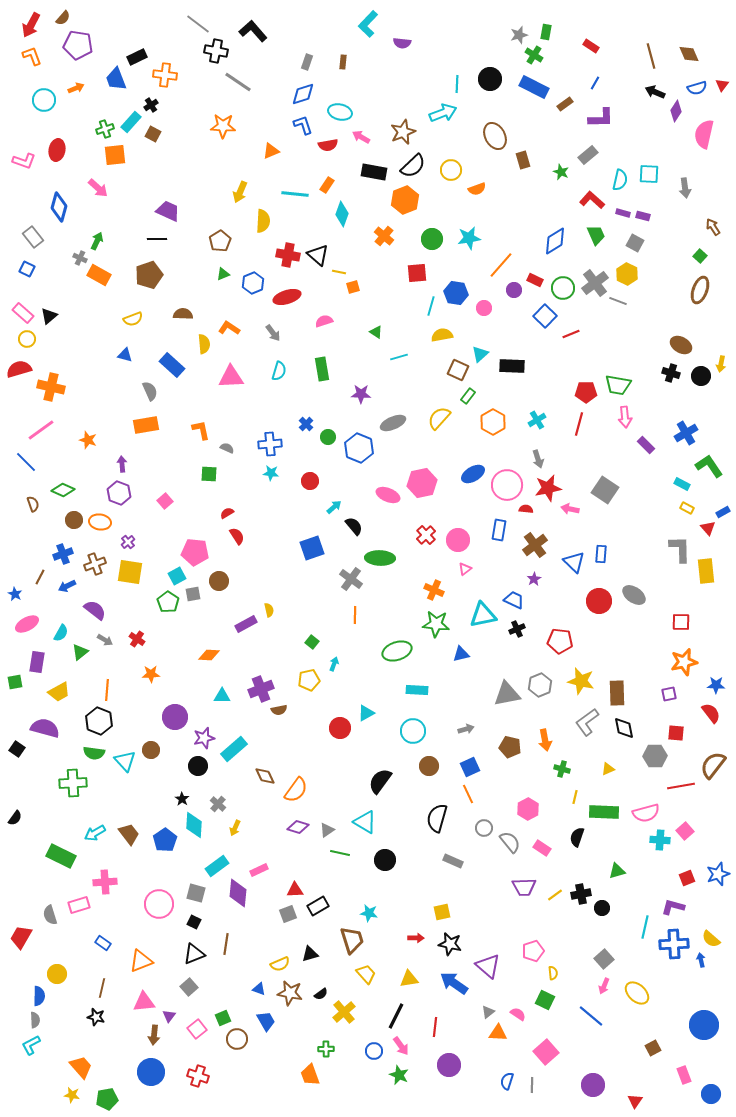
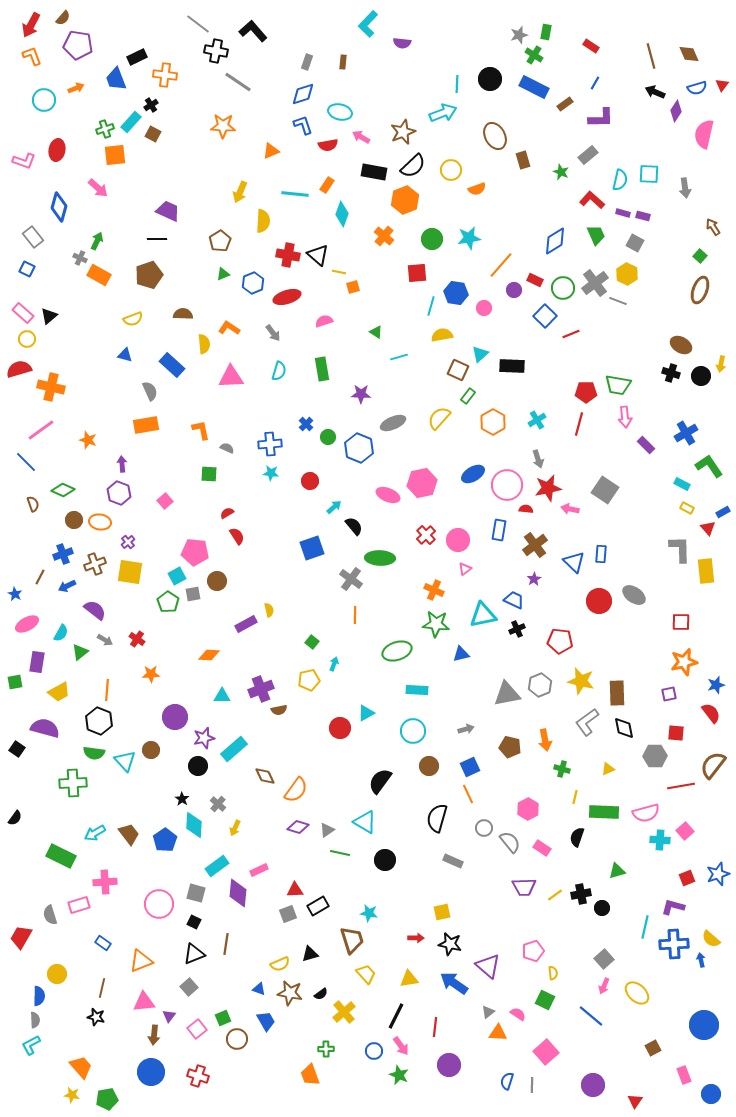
brown circle at (219, 581): moved 2 px left
blue star at (716, 685): rotated 18 degrees counterclockwise
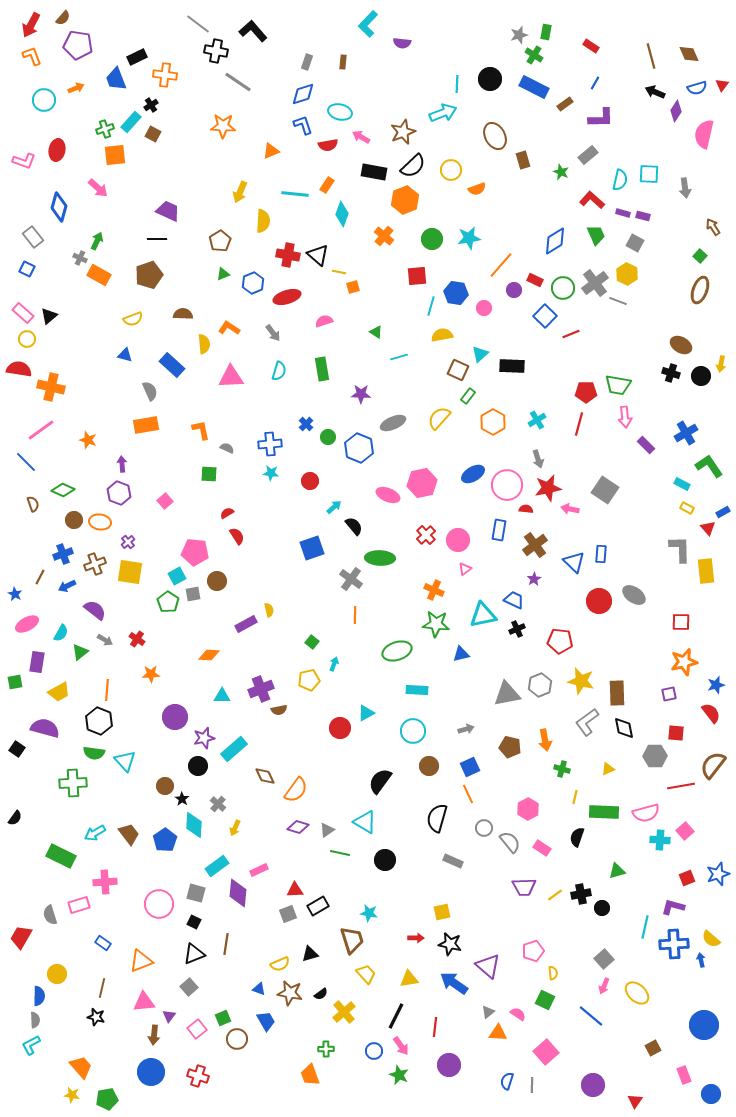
red square at (417, 273): moved 3 px down
red semicircle at (19, 369): rotated 25 degrees clockwise
brown circle at (151, 750): moved 14 px right, 36 px down
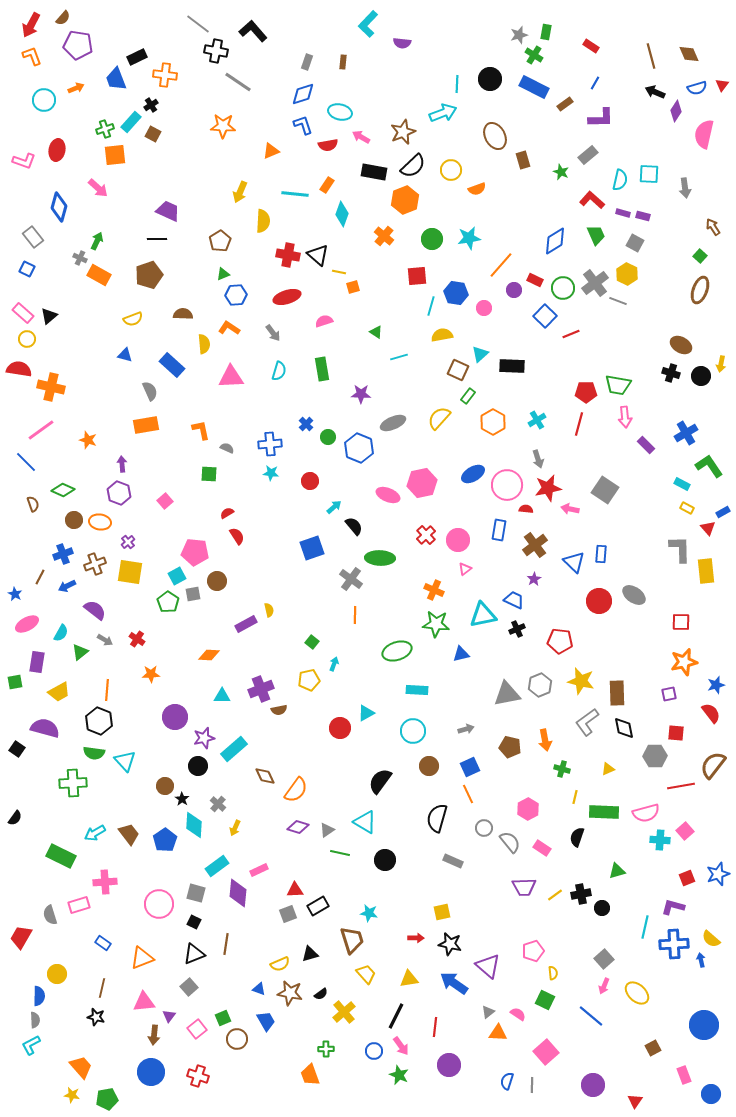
blue hexagon at (253, 283): moved 17 px left, 12 px down; rotated 20 degrees clockwise
orange triangle at (141, 961): moved 1 px right, 3 px up
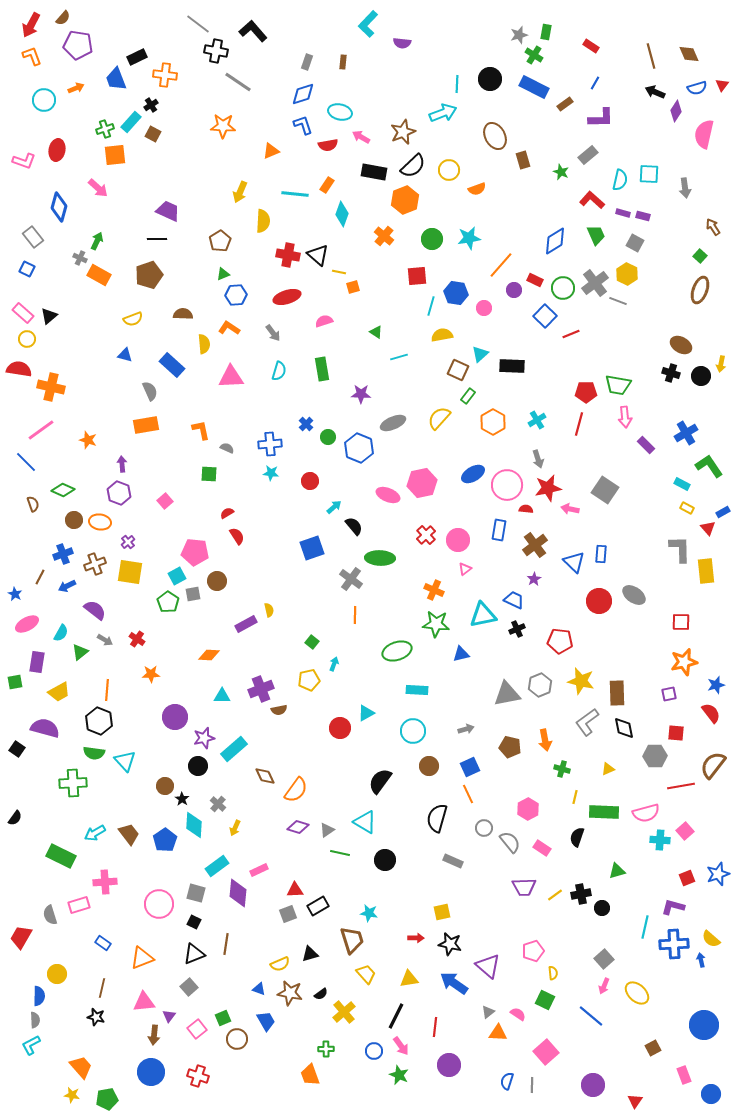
yellow circle at (451, 170): moved 2 px left
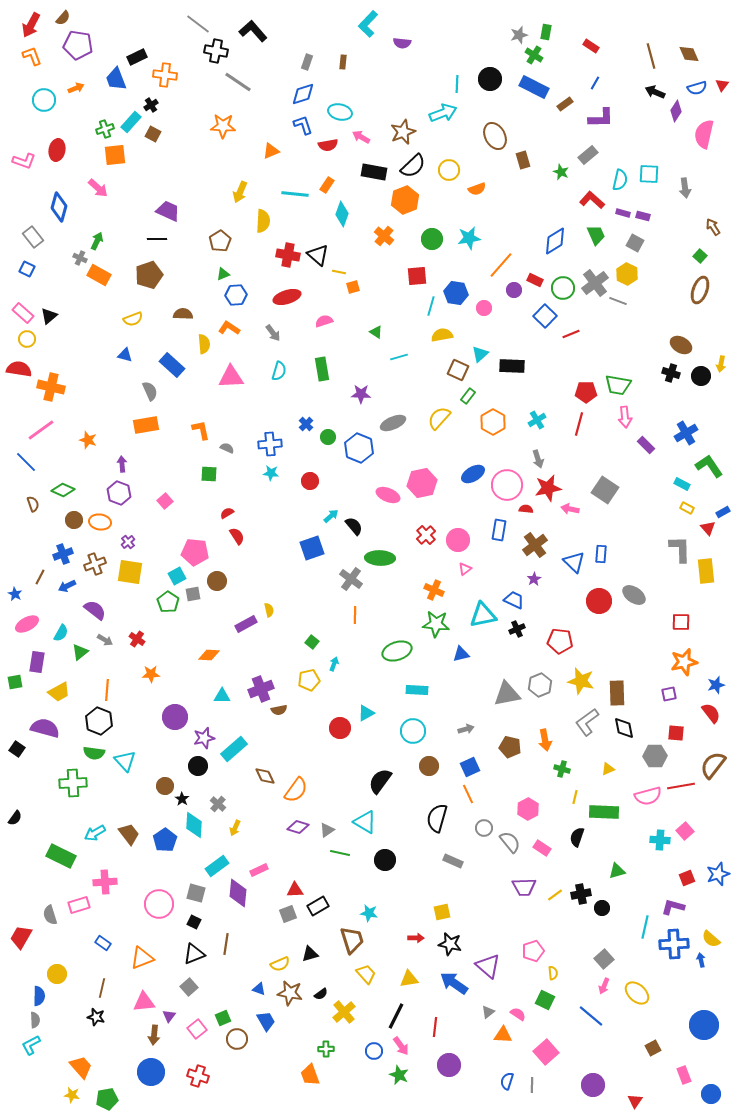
cyan arrow at (334, 507): moved 3 px left, 9 px down
pink semicircle at (646, 813): moved 2 px right, 17 px up
orange triangle at (498, 1033): moved 5 px right, 2 px down
